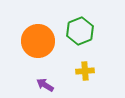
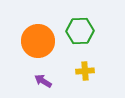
green hexagon: rotated 20 degrees clockwise
purple arrow: moved 2 px left, 4 px up
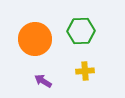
green hexagon: moved 1 px right
orange circle: moved 3 px left, 2 px up
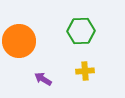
orange circle: moved 16 px left, 2 px down
purple arrow: moved 2 px up
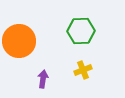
yellow cross: moved 2 px left, 1 px up; rotated 18 degrees counterclockwise
purple arrow: rotated 66 degrees clockwise
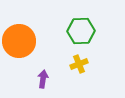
yellow cross: moved 4 px left, 6 px up
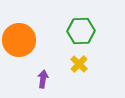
orange circle: moved 1 px up
yellow cross: rotated 24 degrees counterclockwise
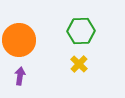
purple arrow: moved 23 px left, 3 px up
